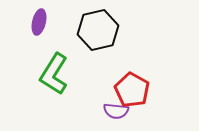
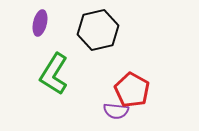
purple ellipse: moved 1 px right, 1 px down
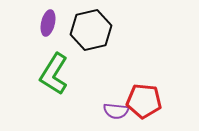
purple ellipse: moved 8 px right
black hexagon: moved 7 px left
red pentagon: moved 12 px right, 11 px down; rotated 24 degrees counterclockwise
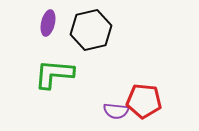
green L-shape: rotated 63 degrees clockwise
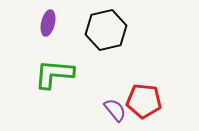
black hexagon: moved 15 px right
purple semicircle: moved 1 px left, 1 px up; rotated 135 degrees counterclockwise
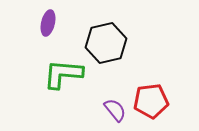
black hexagon: moved 13 px down
green L-shape: moved 9 px right
red pentagon: moved 7 px right; rotated 12 degrees counterclockwise
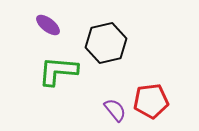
purple ellipse: moved 2 px down; rotated 65 degrees counterclockwise
green L-shape: moved 5 px left, 3 px up
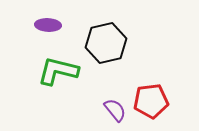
purple ellipse: rotated 35 degrees counterclockwise
green L-shape: rotated 9 degrees clockwise
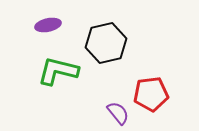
purple ellipse: rotated 15 degrees counterclockwise
red pentagon: moved 7 px up
purple semicircle: moved 3 px right, 3 px down
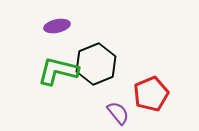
purple ellipse: moved 9 px right, 1 px down
black hexagon: moved 10 px left, 21 px down; rotated 9 degrees counterclockwise
red pentagon: rotated 16 degrees counterclockwise
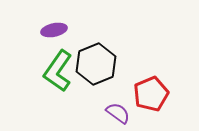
purple ellipse: moved 3 px left, 4 px down
green L-shape: rotated 69 degrees counterclockwise
purple semicircle: rotated 15 degrees counterclockwise
